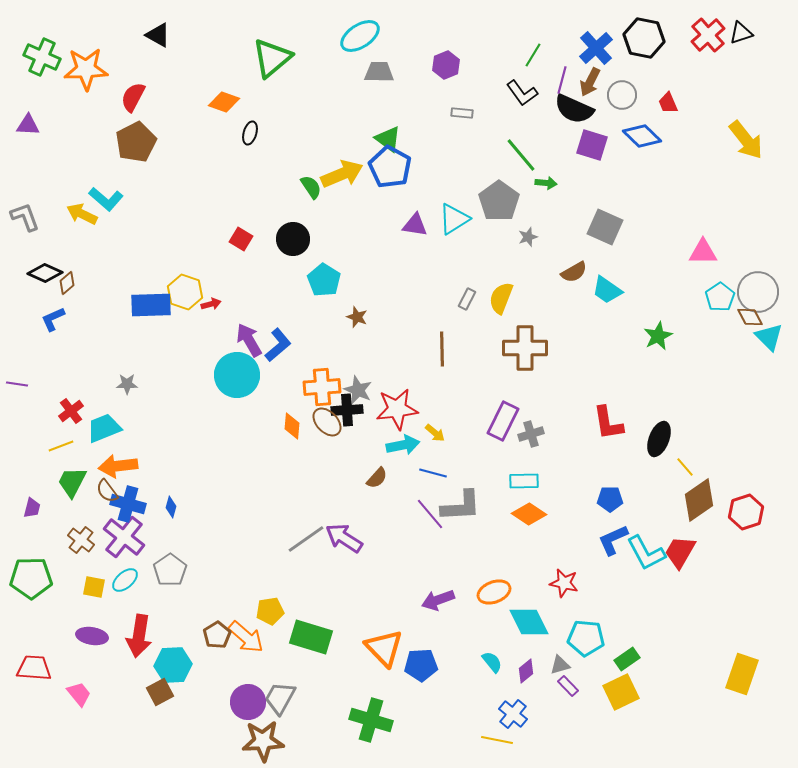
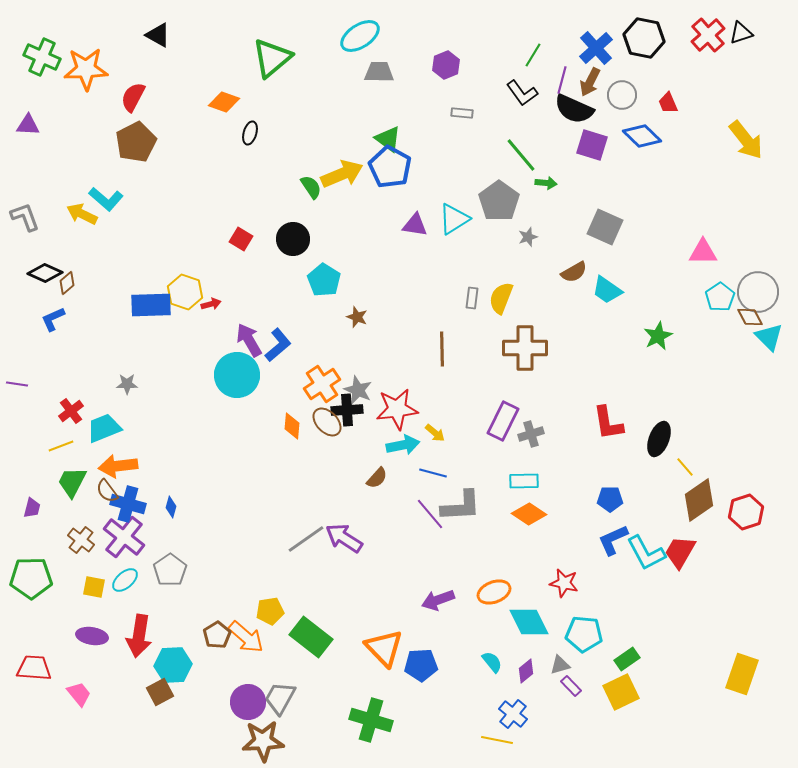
gray rectangle at (467, 299): moved 5 px right, 1 px up; rotated 20 degrees counterclockwise
orange cross at (322, 387): moved 3 px up; rotated 30 degrees counterclockwise
green rectangle at (311, 637): rotated 21 degrees clockwise
cyan pentagon at (586, 638): moved 2 px left, 4 px up
purple rectangle at (568, 686): moved 3 px right
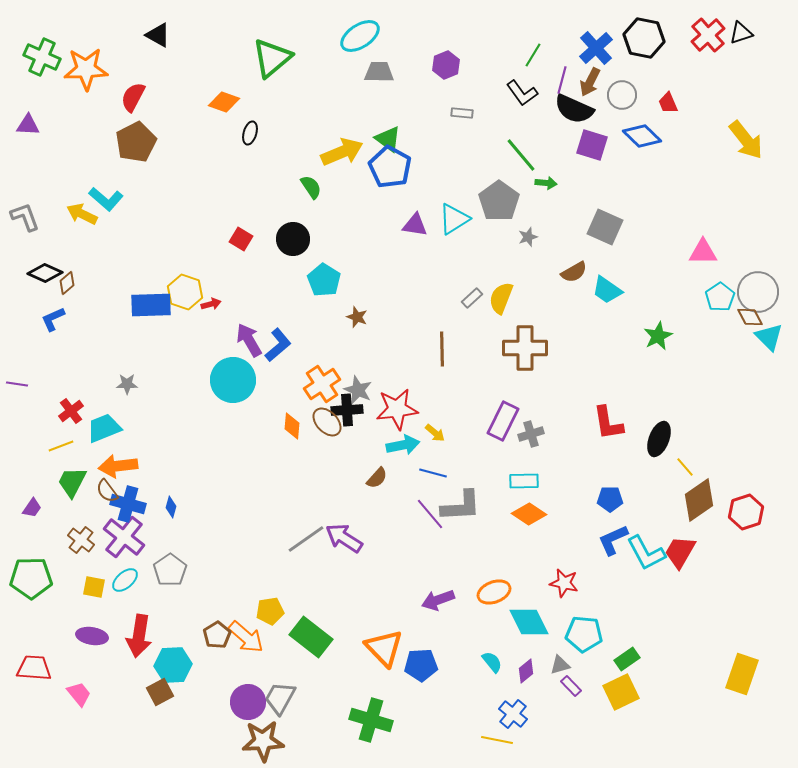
yellow arrow at (342, 174): moved 22 px up
gray rectangle at (472, 298): rotated 40 degrees clockwise
cyan circle at (237, 375): moved 4 px left, 5 px down
purple trapezoid at (32, 508): rotated 20 degrees clockwise
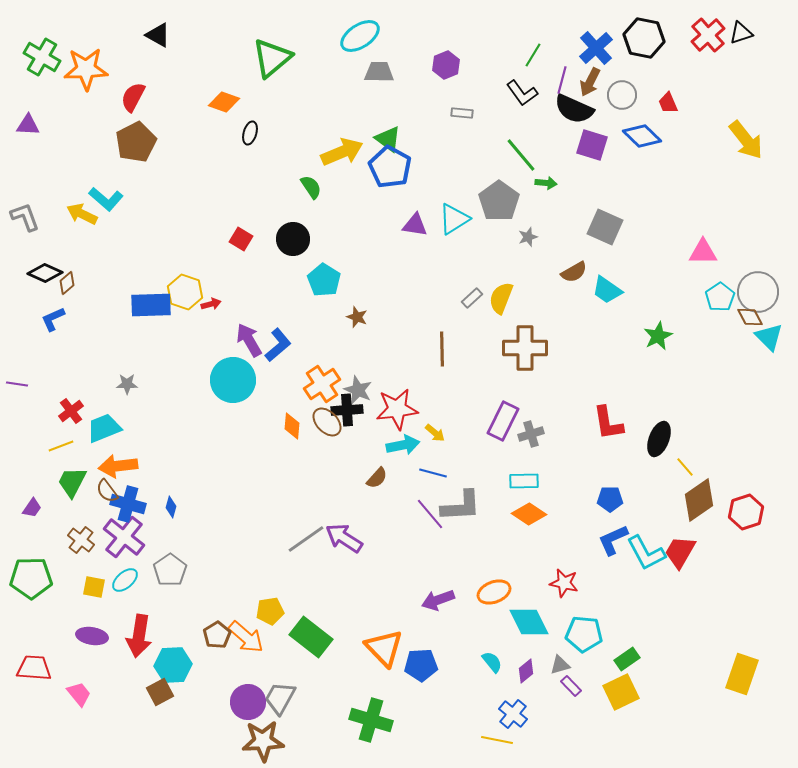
green cross at (42, 57): rotated 6 degrees clockwise
